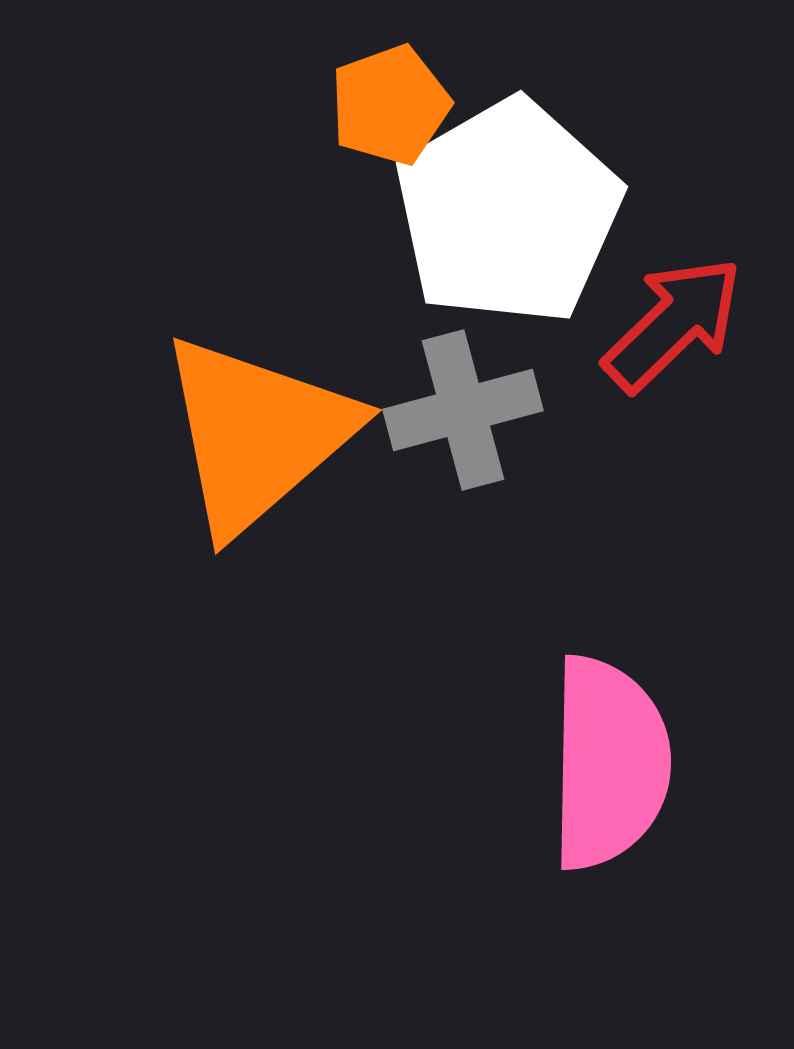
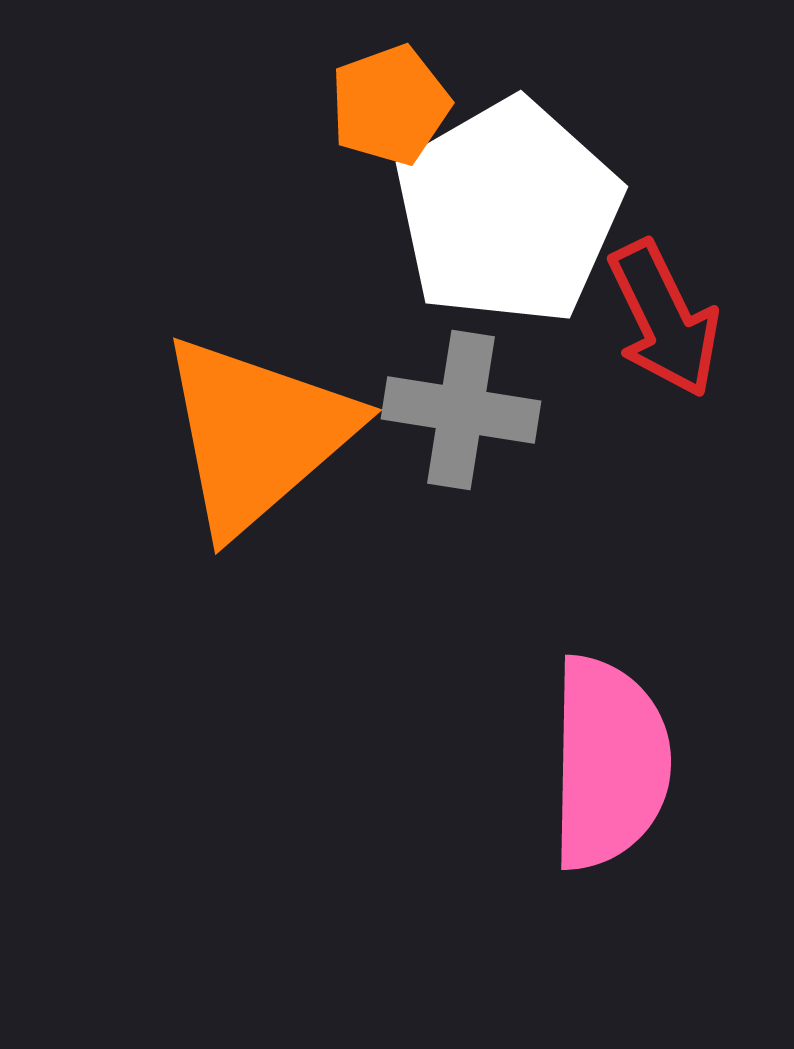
red arrow: moved 9 px left, 5 px up; rotated 108 degrees clockwise
gray cross: moved 2 px left; rotated 24 degrees clockwise
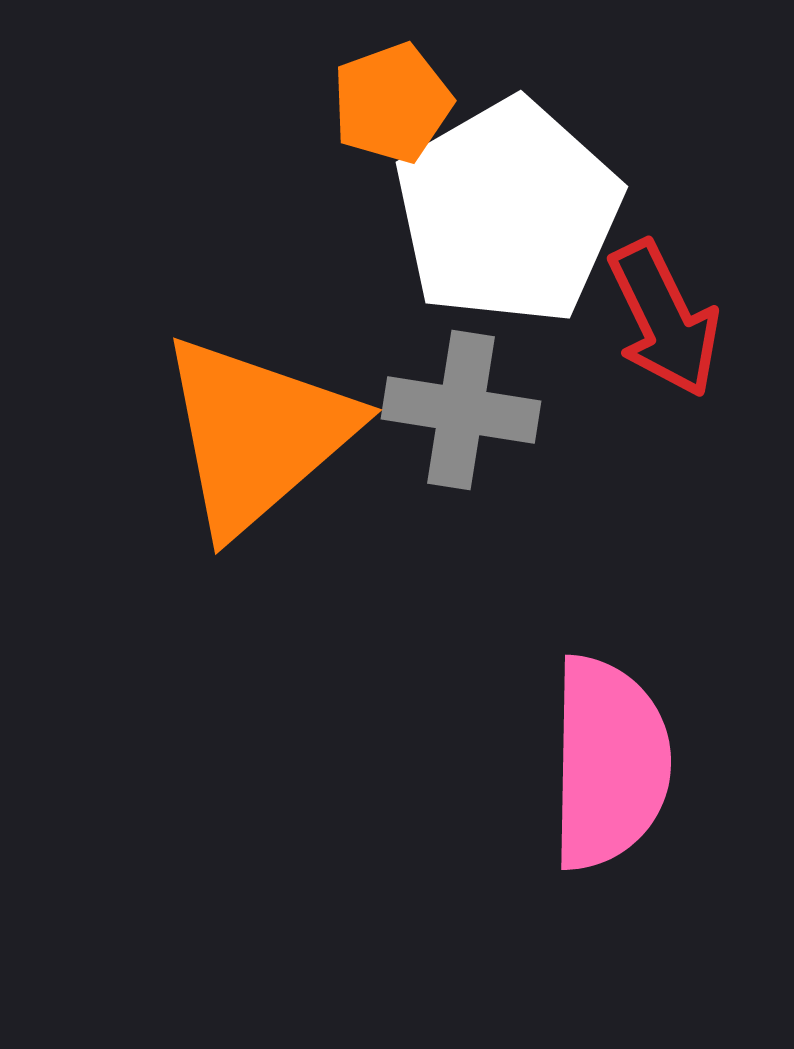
orange pentagon: moved 2 px right, 2 px up
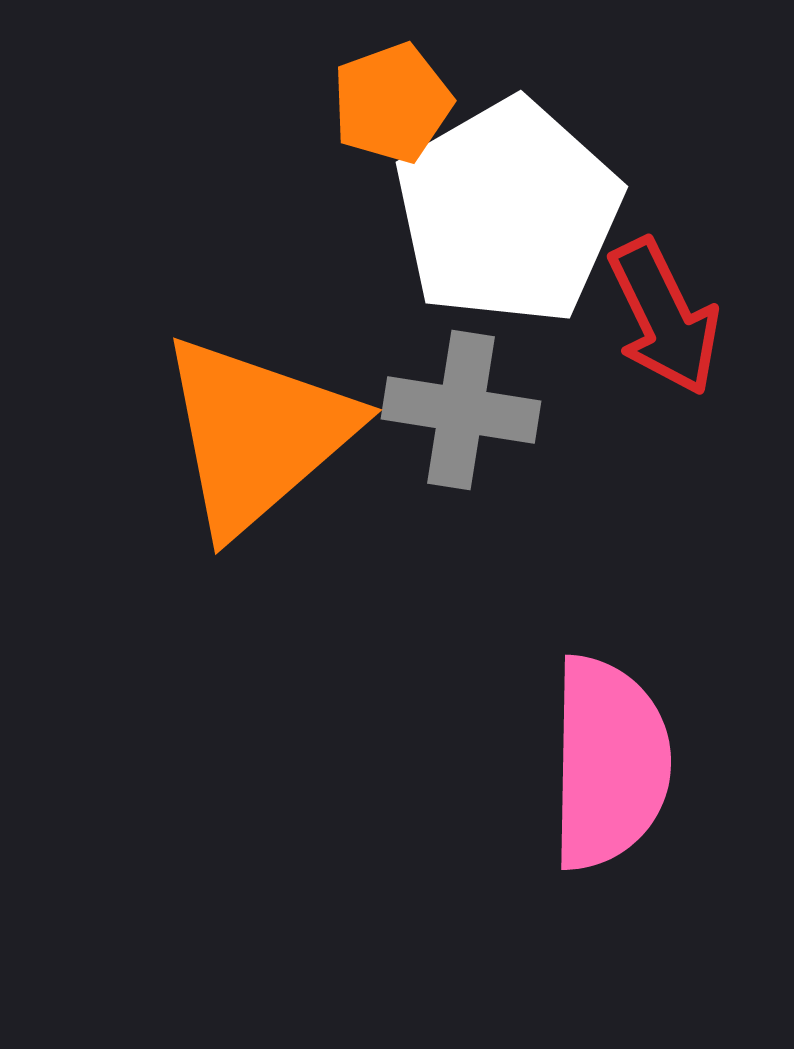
red arrow: moved 2 px up
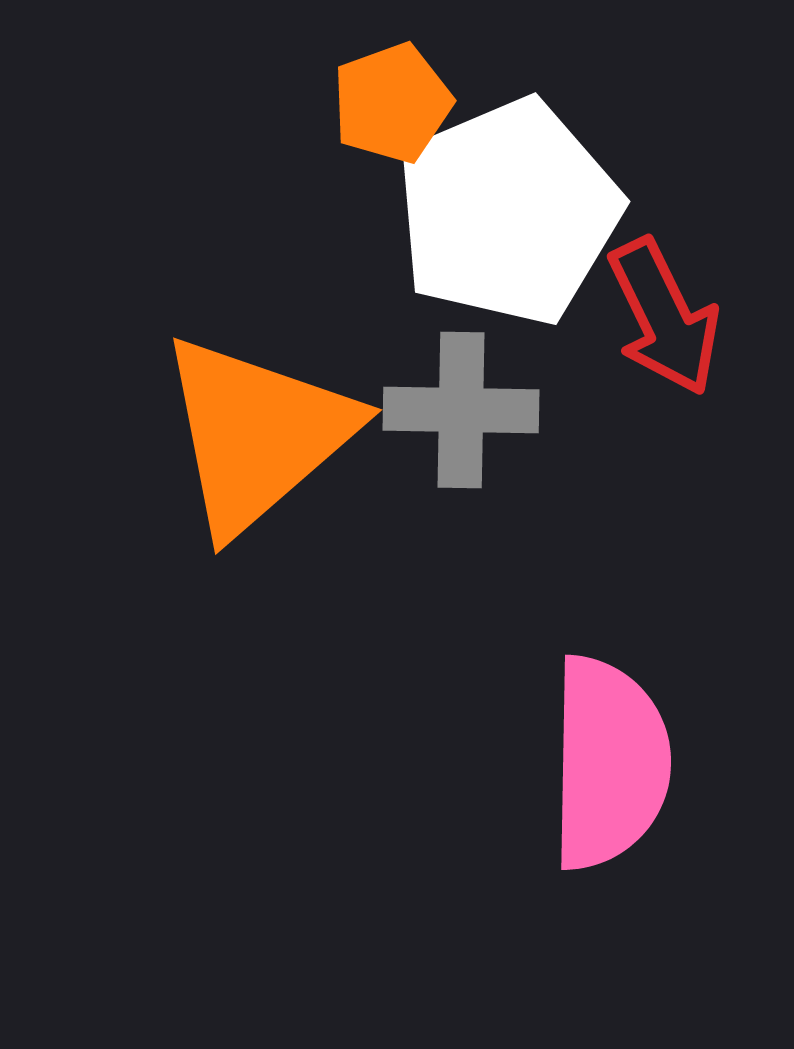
white pentagon: rotated 7 degrees clockwise
gray cross: rotated 8 degrees counterclockwise
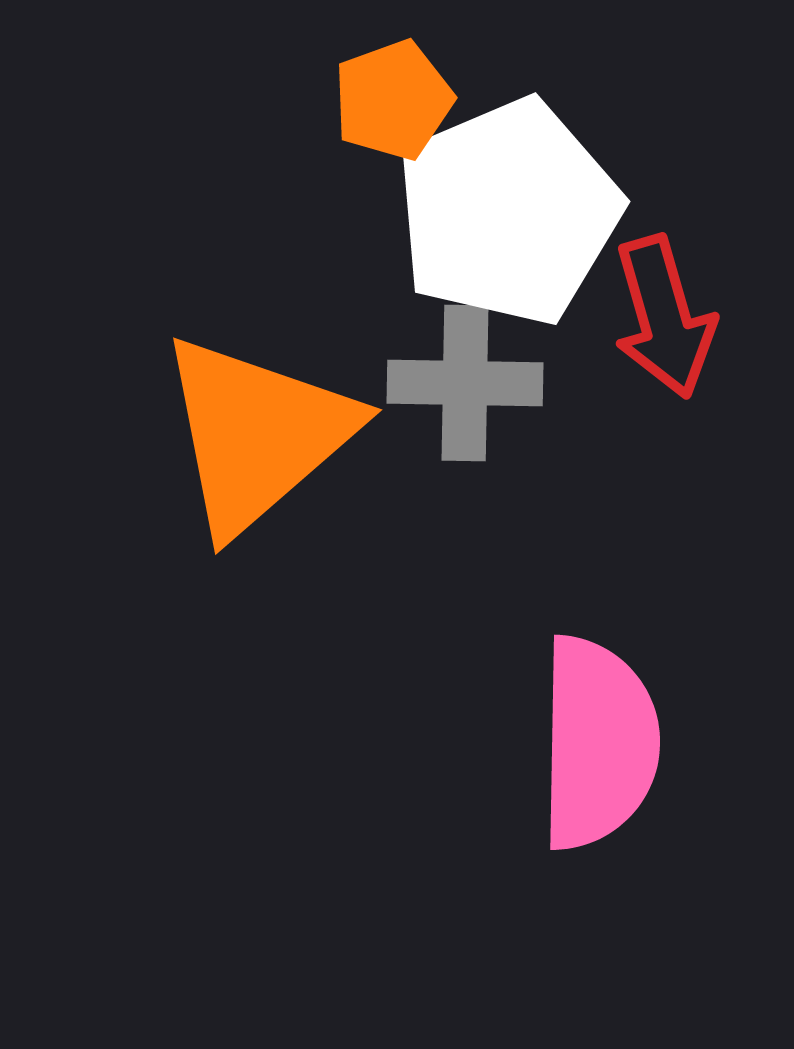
orange pentagon: moved 1 px right, 3 px up
red arrow: rotated 10 degrees clockwise
gray cross: moved 4 px right, 27 px up
pink semicircle: moved 11 px left, 20 px up
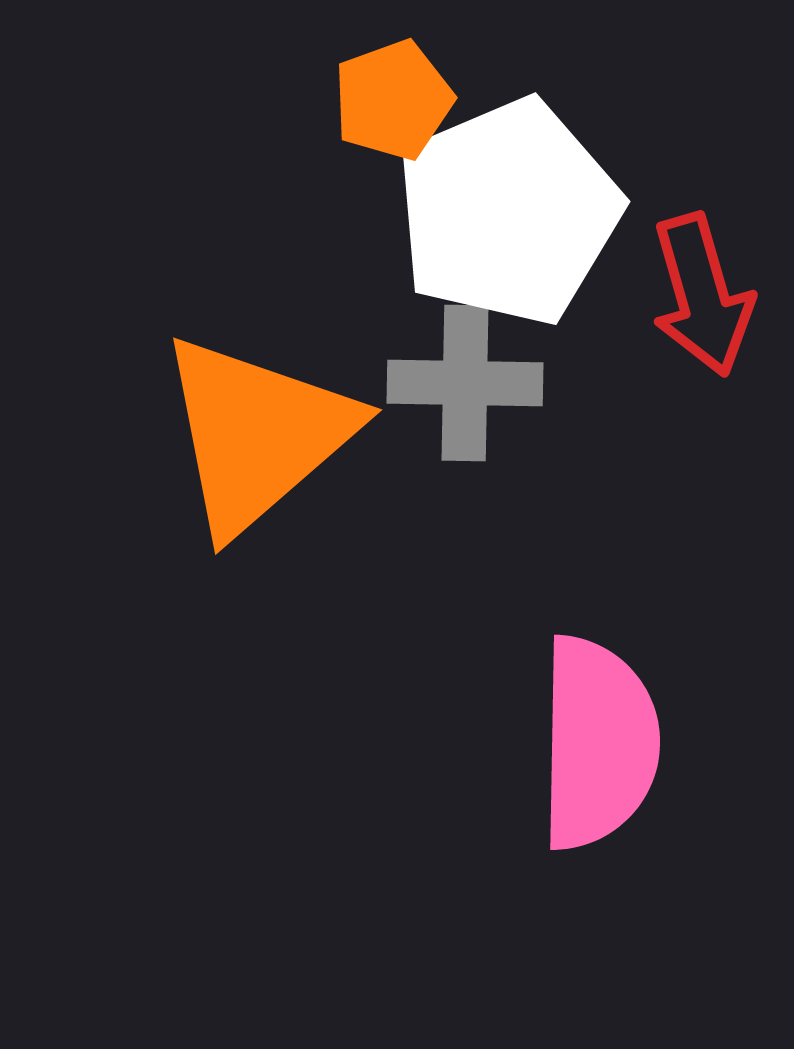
red arrow: moved 38 px right, 22 px up
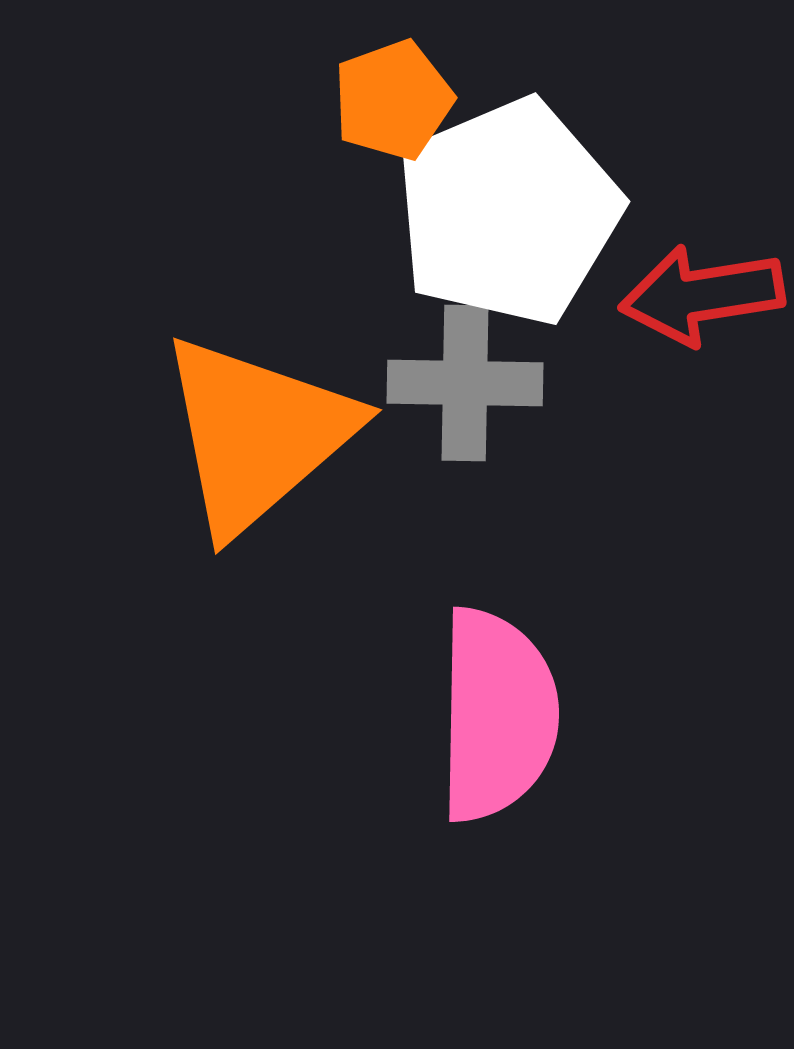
red arrow: rotated 97 degrees clockwise
pink semicircle: moved 101 px left, 28 px up
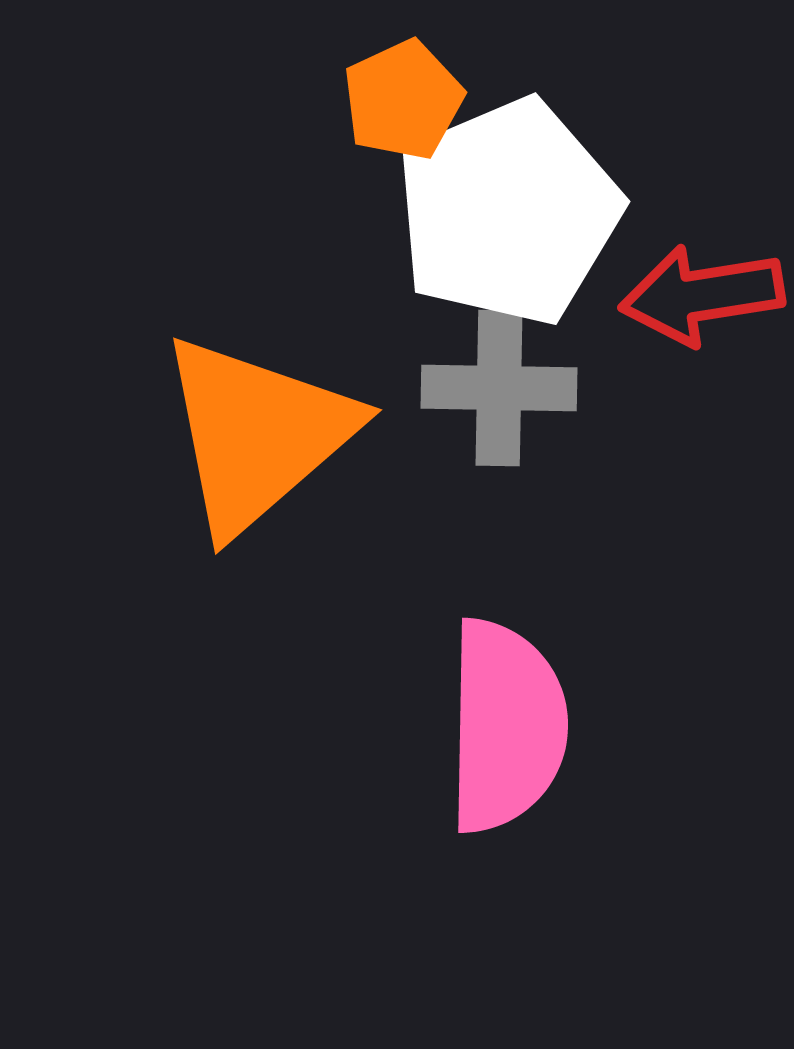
orange pentagon: moved 10 px right; rotated 5 degrees counterclockwise
gray cross: moved 34 px right, 5 px down
pink semicircle: moved 9 px right, 11 px down
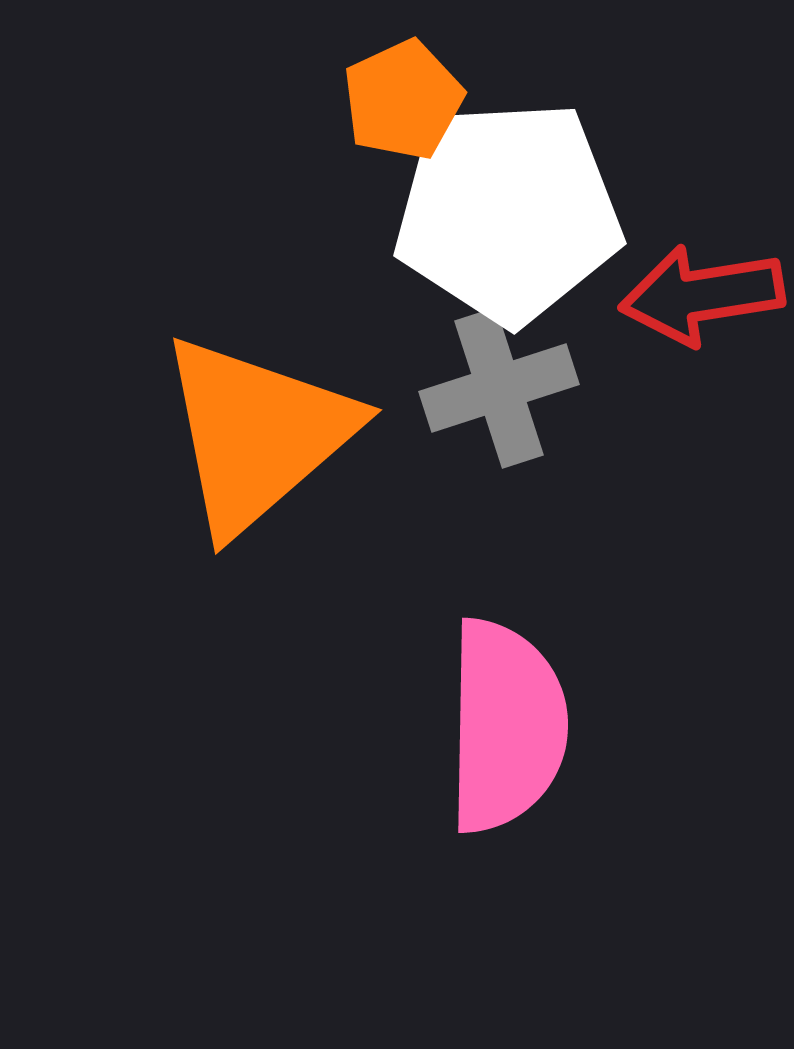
white pentagon: rotated 20 degrees clockwise
gray cross: rotated 19 degrees counterclockwise
